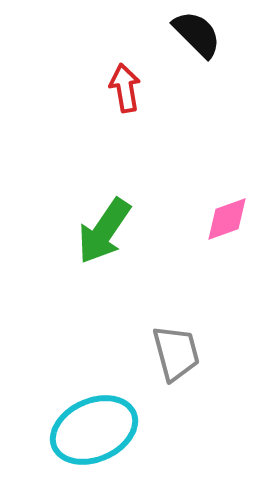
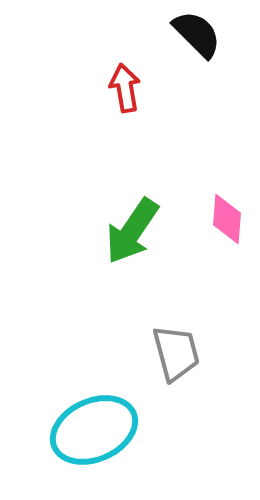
pink diamond: rotated 66 degrees counterclockwise
green arrow: moved 28 px right
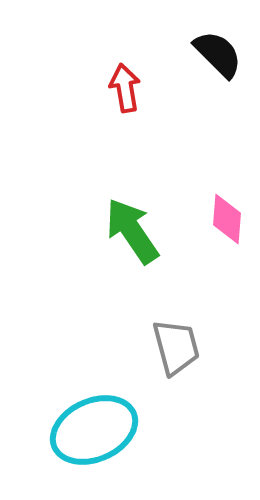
black semicircle: moved 21 px right, 20 px down
green arrow: rotated 112 degrees clockwise
gray trapezoid: moved 6 px up
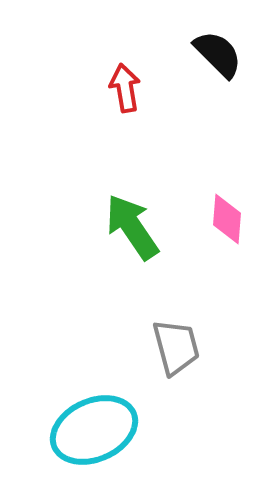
green arrow: moved 4 px up
